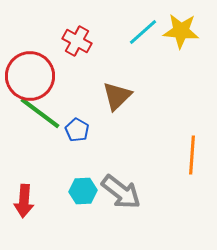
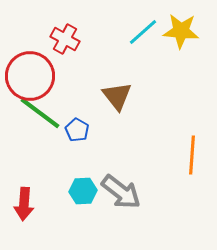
red cross: moved 12 px left, 2 px up
brown triangle: rotated 24 degrees counterclockwise
red arrow: moved 3 px down
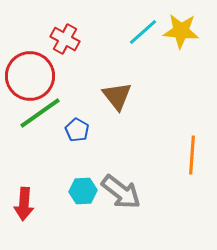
green line: rotated 72 degrees counterclockwise
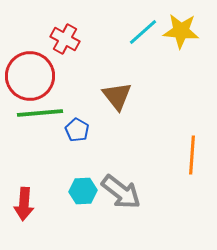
green line: rotated 30 degrees clockwise
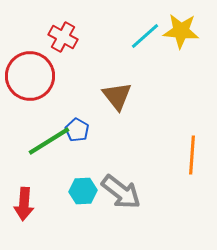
cyan line: moved 2 px right, 4 px down
red cross: moved 2 px left, 2 px up
green line: moved 9 px right, 28 px down; rotated 27 degrees counterclockwise
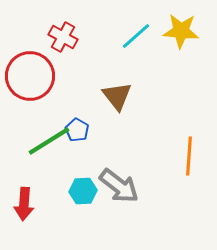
cyan line: moved 9 px left
orange line: moved 3 px left, 1 px down
gray arrow: moved 2 px left, 6 px up
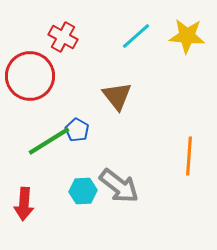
yellow star: moved 6 px right, 5 px down
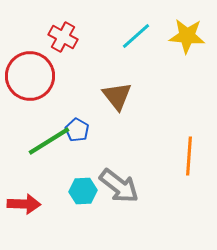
red arrow: rotated 92 degrees counterclockwise
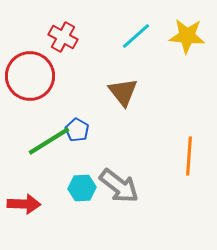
brown triangle: moved 6 px right, 4 px up
cyan hexagon: moved 1 px left, 3 px up
